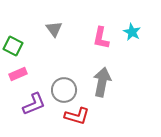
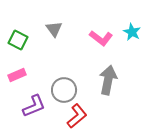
pink L-shape: rotated 65 degrees counterclockwise
green square: moved 5 px right, 6 px up
pink rectangle: moved 1 px left, 1 px down
gray arrow: moved 6 px right, 2 px up
purple L-shape: moved 2 px down
red L-shape: rotated 55 degrees counterclockwise
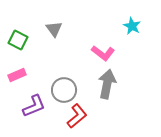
cyan star: moved 6 px up
pink L-shape: moved 2 px right, 15 px down
gray arrow: moved 1 px left, 4 px down
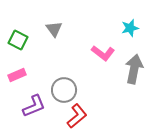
cyan star: moved 2 px left, 2 px down; rotated 30 degrees clockwise
gray arrow: moved 27 px right, 15 px up
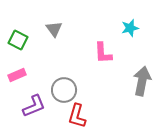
pink L-shape: rotated 50 degrees clockwise
gray arrow: moved 8 px right, 12 px down
red L-shape: rotated 145 degrees clockwise
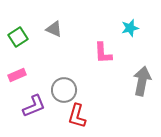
gray triangle: rotated 30 degrees counterclockwise
green square: moved 3 px up; rotated 30 degrees clockwise
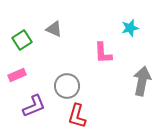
green square: moved 4 px right, 3 px down
gray circle: moved 3 px right, 4 px up
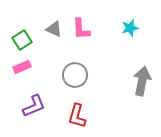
pink L-shape: moved 22 px left, 24 px up
pink rectangle: moved 5 px right, 8 px up
gray circle: moved 8 px right, 11 px up
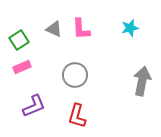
green square: moved 3 px left
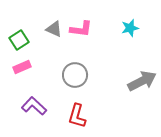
pink L-shape: rotated 80 degrees counterclockwise
gray arrow: rotated 52 degrees clockwise
purple L-shape: rotated 115 degrees counterclockwise
